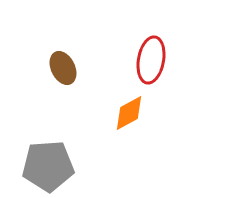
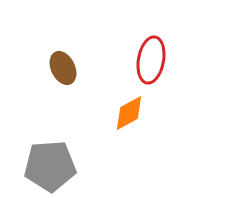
gray pentagon: moved 2 px right
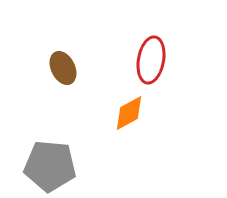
gray pentagon: rotated 9 degrees clockwise
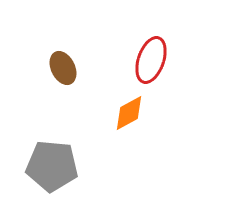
red ellipse: rotated 9 degrees clockwise
gray pentagon: moved 2 px right
